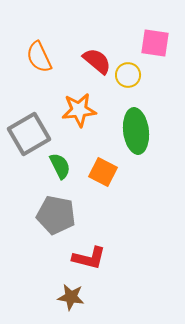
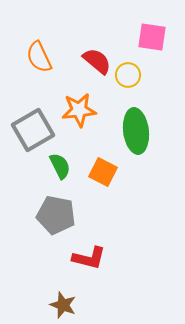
pink square: moved 3 px left, 6 px up
gray square: moved 4 px right, 4 px up
brown star: moved 8 px left, 8 px down; rotated 12 degrees clockwise
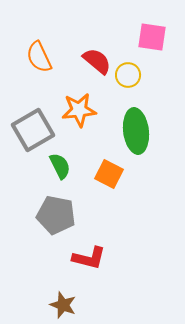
orange square: moved 6 px right, 2 px down
